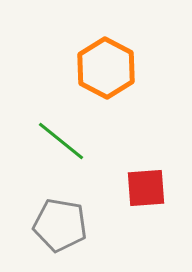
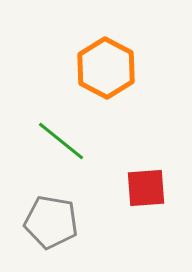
gray pentagon: moved 9 px left, 3 px up
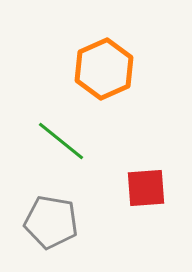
orange hexagon: moved 2 px left, 1 px down; rotated 8 degrees clockwise
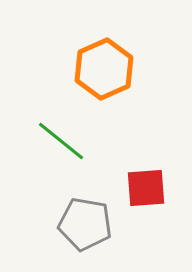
gray pentagon: moved 34 px right, 2 px down
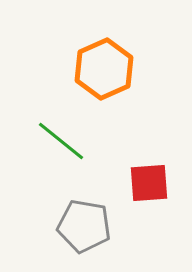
red square: moved 3 px right, 5 px up
gray pentagon: moved 1 px left, 2 px down
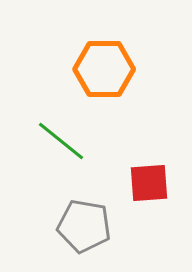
orange hexagon: rotated 24 degrees clockwise
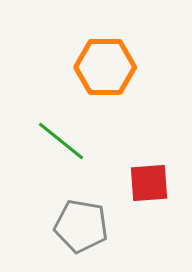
orange hexagon: moved 1 px right, 2 px up
gray pentagon: moved 3 px left
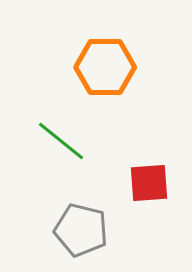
gray pentagon: moved 4 px down; rotated 4 degrees clockwise
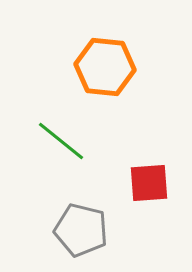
orange hexagon: rotated 6 degrees clockwise
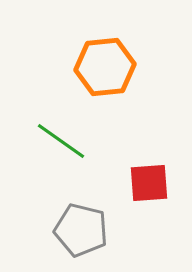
orange hexagon: rotated 12 degrees counterclockwise
green line: rotated 4 degrees counterclockwise
